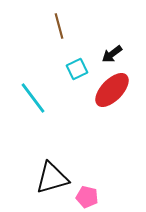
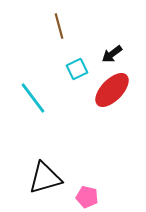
black triangle: moved 7 px left
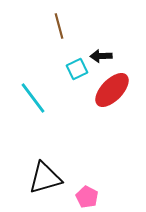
black arrow: moved 11 px left, 2 px down; rotated 35 degrees clockwise
pink pentagon: rotated 15 degrees clockwise
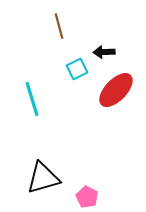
black arrow: moved 3 px right, 4 px up
red ellipse: moved 4 px right
cyan line: moved 1 px left, 1 px down; rotated 20 degrees clockwise
black triangle: moved 2 px left
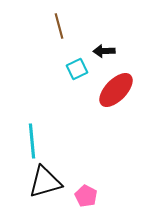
black arrow: moved 1 px up
cyan line: moved 42 px down; rotated 12 degrees clockwise
black triangle: moved 2 px right, 4 px down
pink pentagon: moved 1 px left, 1 px up
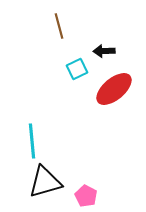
red ellipse: moved 2 px left, 1 px up; rotated 6 degrees clockwise
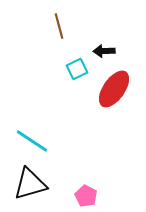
red ellipse: rotated 15 degrees counterclockwise
cyan line: rotated 52 degrees counterclockwise
black triangle: moved 15 px left, 2 px down
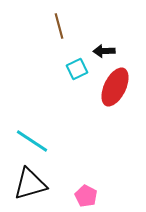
red ellipse: moved 1 px right, 2 px up; rotated 9 degrees counterclockwise
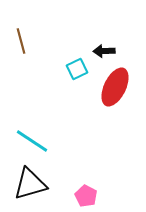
brown line: moved 38 px left, 15 px down
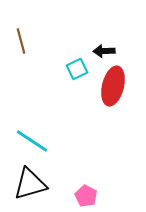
red ellipse: moved 2 px left, 1 px up; rotated 12 degrees counterclockwise
